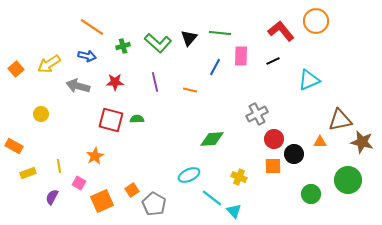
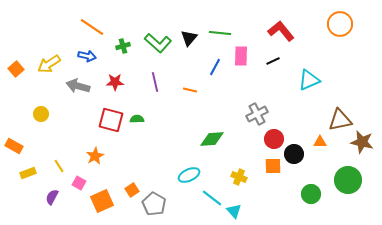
orange circle at (316, 21): moved 24 px right, 3 px down
yellow line at (59, 166): rotated 24 degrees counterclockwise
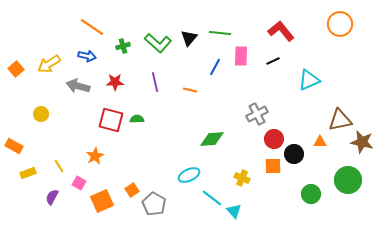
yellow cross at (239, 177): moved 3 px right, 1 px down
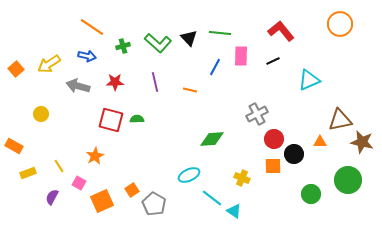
black triangle at (189, 38): rotated 24 degrees counterclockwise
cyan triangle at (234, 211): rotated 14 degrees counterclockwise
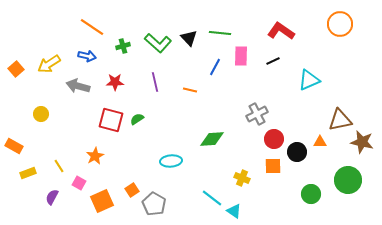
red L-shape at (281, 31): rotated 16 degrees counterclockwise
green semicircle at (137, 119): rotated 32 degrees counterclockwise
black circle at (294, 154): moved 3 px right, 2 px up
cyan ellipse at (189, 175): moved 18 px left, 14 px up; rotated 20 degrees clockwise
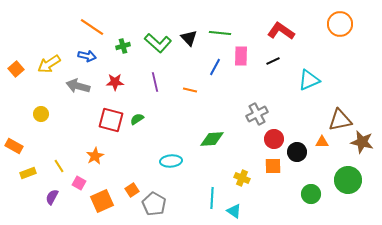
orange triangle at (320, 142): moved 2 px right
cyan line at (212, 198): rotated 55 degrees clockwise
